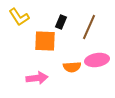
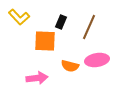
yellow L-shape: rotated 10 degrees counterclockwise
orange semicircle: moved 2 px left, 1 px up; rotated 18 degrees clockwise
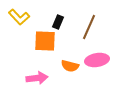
black rectangle: moved 3 px left
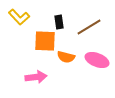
black rectangle: moved 1 px right; rotated 32 degrees counterclockwise
brown line: rotated 35 degrees clockwise
pink ellipse: rotated 30 degrees clockwise
orange semicircle: moved 4 px left, 9 px up
pink arrow: moved 1 px left, 1 px up
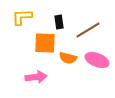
yellow L-shape: moved 3 px right; rotated 130 degrees clockwise
brown line: moved 1 px left, 3 px down
orange square: moved 2 px down
orange semicircle: moved 2 px right, 1 px down
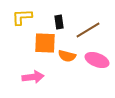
orange semicircle: moved 1 px left, 2 px up
pink arrow: moved 3 px left
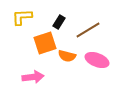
black rectangle: rotated 40 degrees clockwise
orange square: rotated 20 degrees counterclockwise
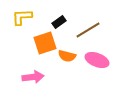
black rectangle: rotated 24 degrees clockwise
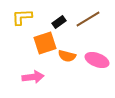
brown line: moved 11 px up
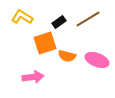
yellow L-shape: rotated 35 degrees clockwise
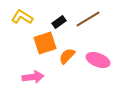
orange semicircle: rotated 120 degrees clockwise
pink ellipse: moved 1 px right
